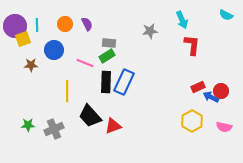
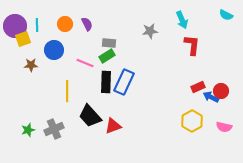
green star: moved 5 px down; rotated 16 degrees counterclockwise
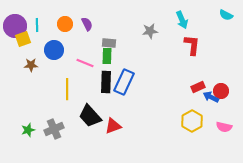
green rectangle: rotated 56 degrees counterclockwise
yellow line: moved 2 px up
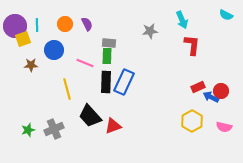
yellow line: rotated 15 degrees counterclockwise
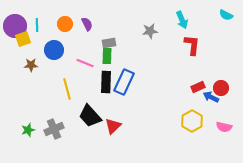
gray rectangle: rotated 16 degrees counterclockwise
red circle: moved 3 px up
red triangle: rotated 24 degrees counterclockwise
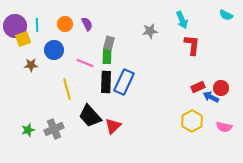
gray rectangle: rotated 64 degrees counterclockwise
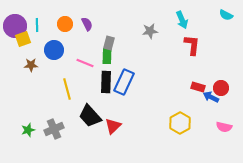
red rectangle: rotated 40 degrees clockwise
yellow hexagon: moved 12 px left, 2 px down
